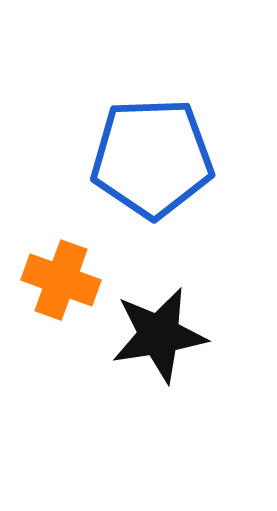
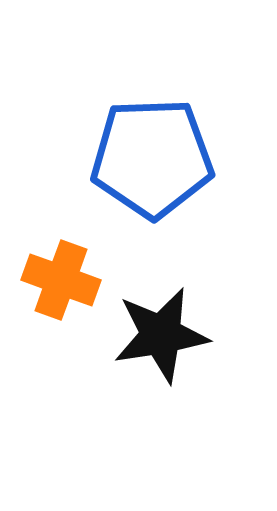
black star: moved 2 px right
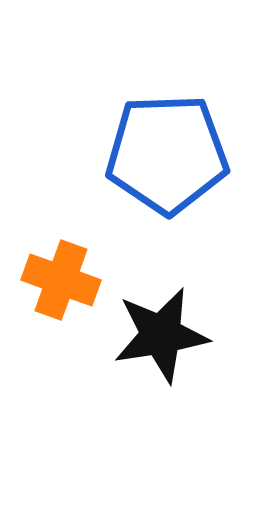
blue pentagon: moved 15 px right, 4 px up
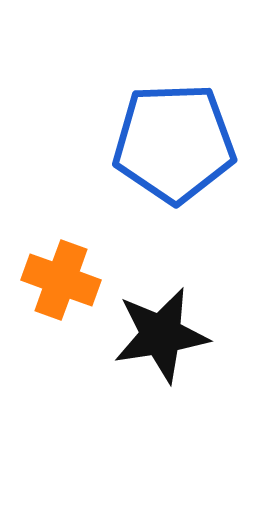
blue pentagon: moved 7 px right, 11 px up
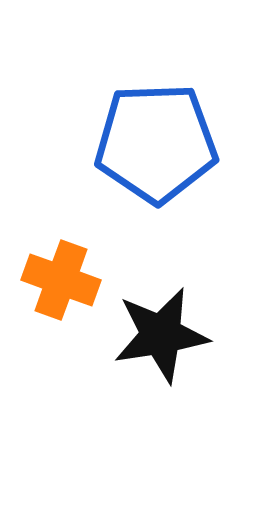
blue pentagon: moved 18 px left
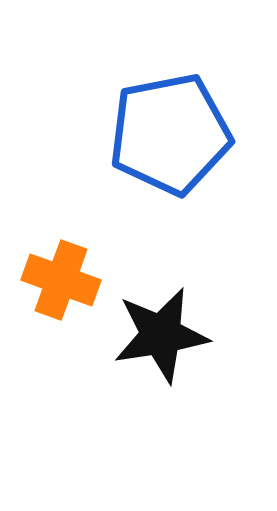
blue pentagon: moved 14 px right, 9 px up; rotated 9 degrees counterclockwise
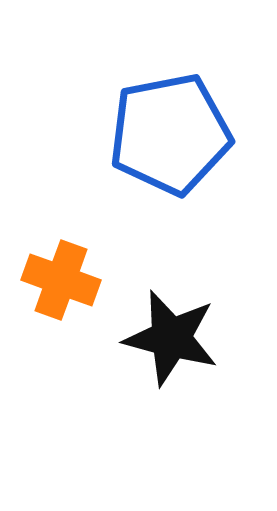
black star: moved 10 px right, 3 px down; rotated 24 degrees clockwise
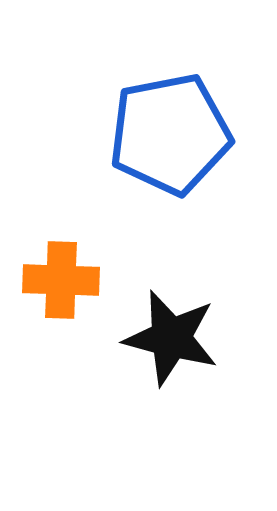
orange cross: rotated 18 degrees counterclockwise
